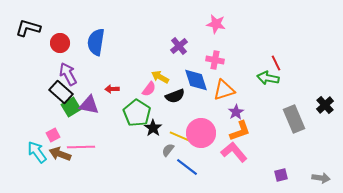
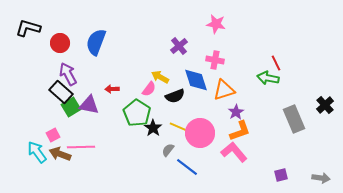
blue semicircle: rotated 12 degrees clockwise
pink circle: moved 1 px left
yellow line: moved 9 px up
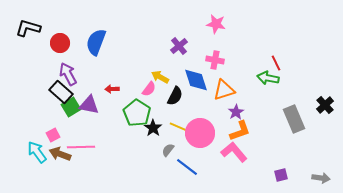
black semicircle: rotated 42 degrees counterclockwise
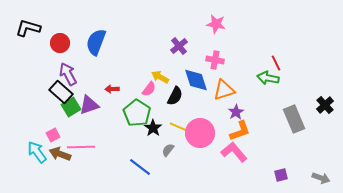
purple triangle: rotated 30 degrees counterclockwise
blue line: moved 47 px left
gray arrow: rotated 12 degrees clockwise
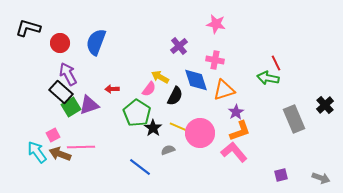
gray semicircle: rotated 32 degrees clockwise
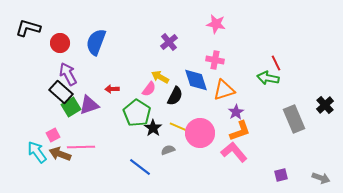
purple cross: moved 10 px left, 4 px up
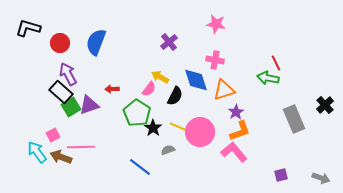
pink circle: moved 1 px up
brown arrow: moved 1 px right, 3 px down
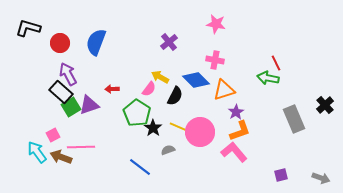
blue diamond: rotated 28 degrees counterclockwise
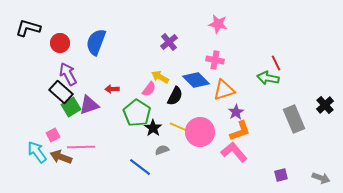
pink star: moved 2 px right
gray semicircle: moved 6 px left
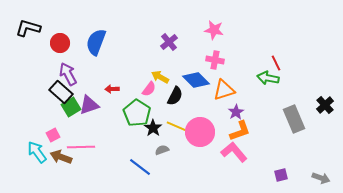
pink star: moved 4 px left, 6 px down
yellow line: moved 3 px left, 1 px up
